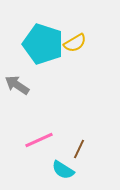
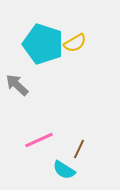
gray arrow: rotated 10 degrees clockwise
cyan semicircle: moved 1 px right
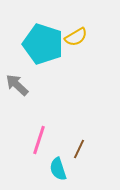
yellow semicircle: moved 1 px right, 6 px up
pink line: rotated 48 degrees counterclockwise
cyan semicircle: moved 6 px left, 1 px up; rotated 40 degrees clockwise
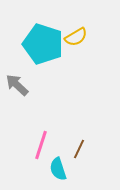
pink line: moved 2 px right, 5 px down
